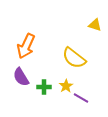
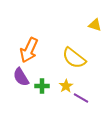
orange arrow: moved 3 px right, 4 px down
green cross: moved 2 px left, 1 px up
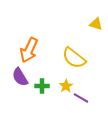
yellow triangle: moved 1 px right, 1 px up
purple semicircle: moved 1 px left
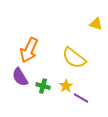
green cross: moved 1 px right; rotated 16 degrees clockwise
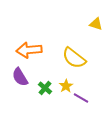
orange arrow: rotated 60 degrees clockwise
green cross: moved 2 px right, 2 px down; rotated 24 degrees clockwise
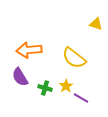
green cross: rotated 24 degrees counterclockwise
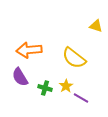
yellow triangle: moved 2 px down
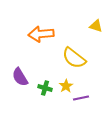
orange arrow: moved 12 px right, 16 px up
purple line: rotated 42 degrees counterclockwise
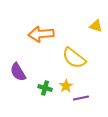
purple semicircle: moved 2 px left, 5 px up
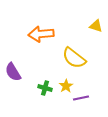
purple semicircle: moved 5 px left
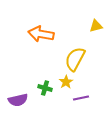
yellow triangle: rotated 32 degrees counterclockwise
orange arrow: rotated 15 degrees clockwise
yellow semicircle: moved 1 px right, 1 px down; rotated 80 degrees clockwise
purple semicircle: moved 5 px right, 28 px down; rotated 72 degrees counterclockwise
yellow star: moved 4 px up
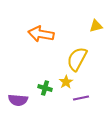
yellow semicircle: moved 2 px right
purple semicircle: rotated 18 degrees clockwise
